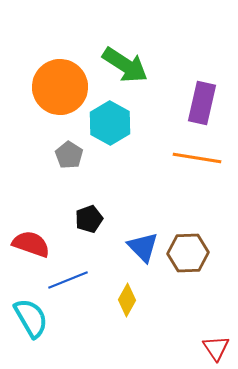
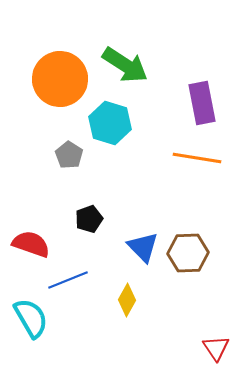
orange circle: moved 8 px up
purple rectangle: rotated 24 degrees counterclockwise
cyan hexagon: rotated 12 degrees counterclockwise
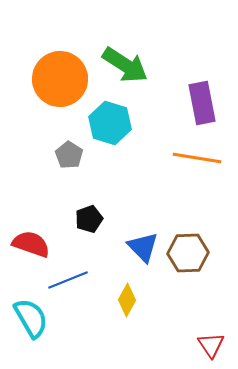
red triangle: moved 5 px left, 3 px up
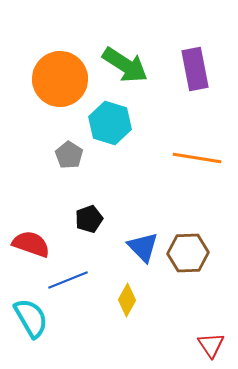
purple rectangle: moved 7 px left, 34 px up
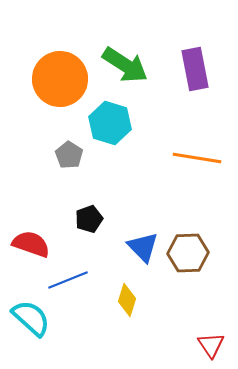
yellow diamond: rotated 12 degrees counterclockwise
cyan semicircle: rotated 18 degrees counterclockwise
